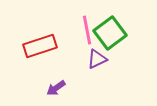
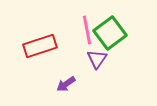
purple triangle: rotated 30 degrees counterclockwise
purple arrow: moved 10 px right, 4 px up
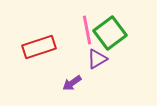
red rectangle: moved 1 px left, 1 px down
purple triangle: rotated 25 degrees clockwise
purple arrow: moved 6 px right, 1 px up
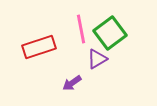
pink line: moved 6 px left, 1 px up
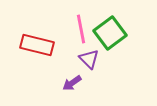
red rectangle: moved 2 px left, 2 px up; rotated 32 degrees clockwise
purple triangle: moved 8 px left; rotated 45 degrees counterclockwise
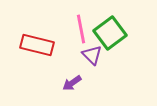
purple triangle: moved 3 px right, 4 px up
